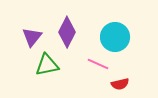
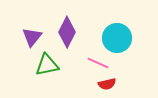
cyan circle: moved 2 px right, 1 px down
pink line: moved 1 px up
red semicircle: moved 13 px left
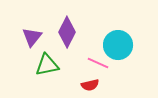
cyan circle: moved 1 px right, 7 px down
red semicircle: moved 17 px left, 1 px down
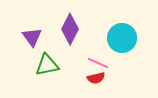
purple diamond: moved 3 px right, 3 px up
purple triangle: rotated 15 degrees counterclockwise
cyan circle: moved 4 px right, 7 px up
red semicircle: moved 6 px right, 7 px up
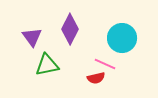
pink line: moved 7 px right, 1 px down
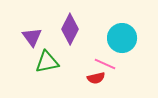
green triangle: moved 3 px up
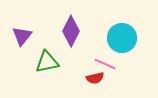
purple diamond: moved 1 px right, 2 px down
purple triangle: moved 10 px left, 1 px up; rotated 15 degrees clockwise
red semicircle: moved 1 px left
